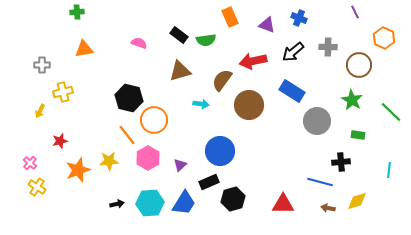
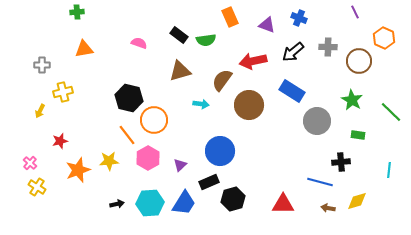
brown circle at (359, 65): moved 4 px up
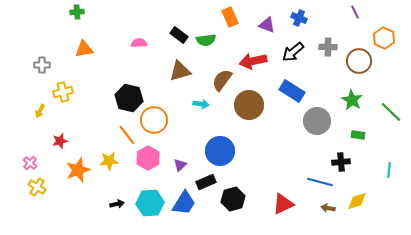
pink semicircle at (139, 43): rotated 21 degrees counterclockwise
black rectangle at (209, 182): moved 3 px left
red triangle at (283, 204): rotated 25 degrees counterclockwise
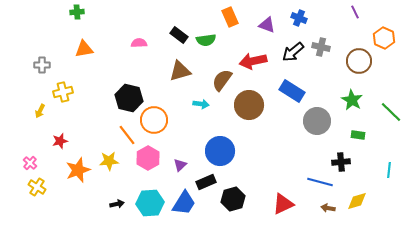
gray cross at (328, 47): moved 7 px left; rotated 12 degrees clockwise
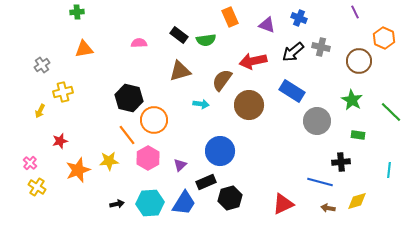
gray cross at (42, 65): rotated 35 degrees counterclockwise
black hexagon at (233, 199): moved 3 px left, 1 px up
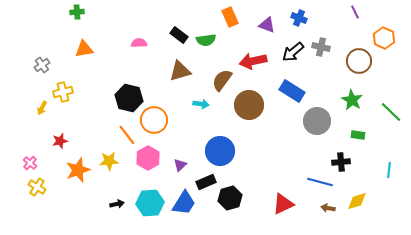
yellow arrow at (40, 111): moved 2 px right, 3 px up
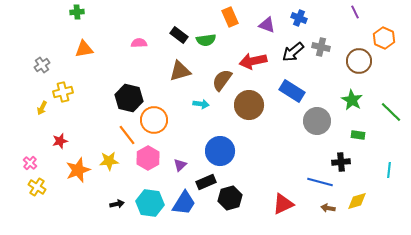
cyan hexagon at (150, 203): rotated 12 degrees clockwise
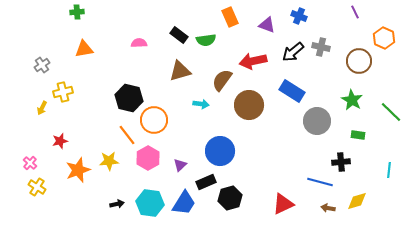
blue cross at (299, 18): moved 2 px up
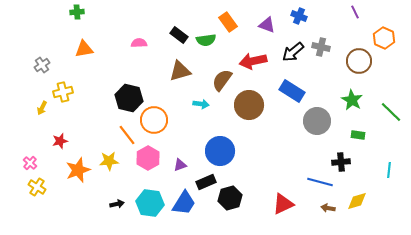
orange rectangle at (230, 17): moved 2 px left, 5 px down; rotated 12 degrees counterclockwise
purple triangle at (180, 165): rotated 24 degrees clockwise
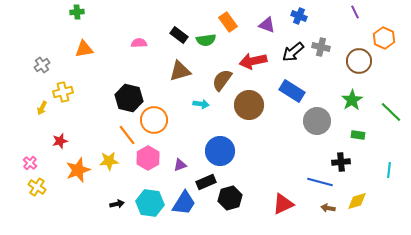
green star at (352, 100): rotated 10 degrees clockwise
